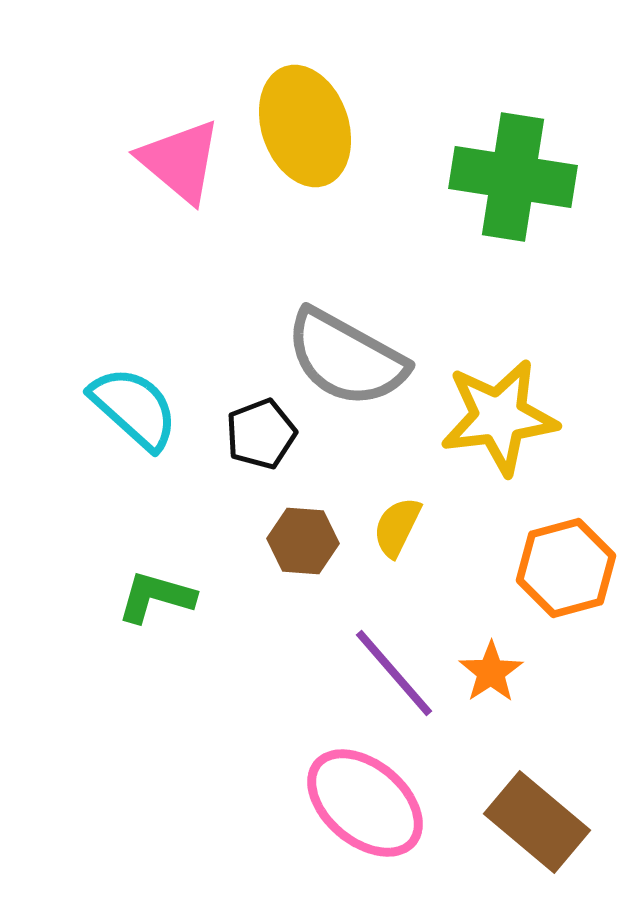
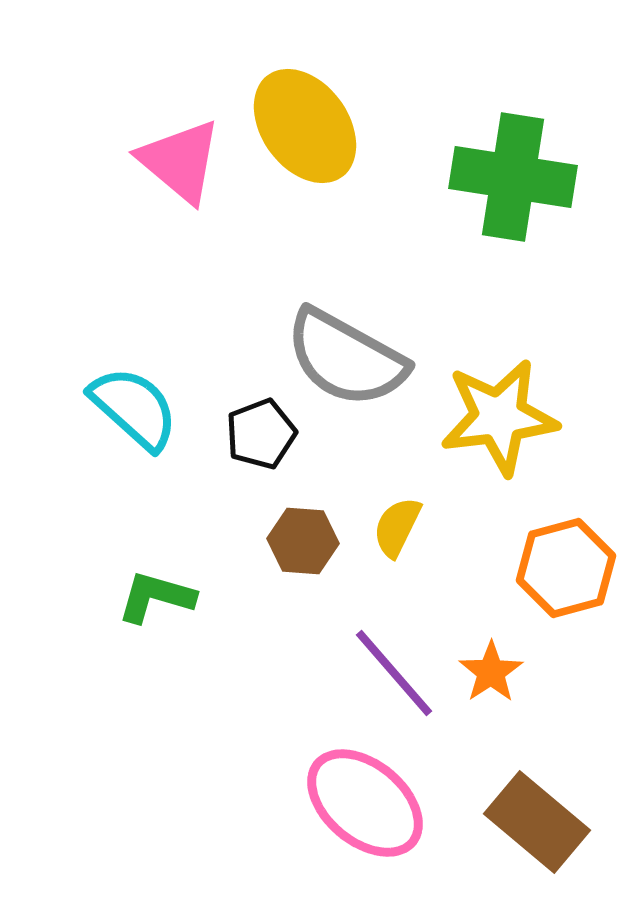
yellow ellipse: rotated 17 degrees counterclockwise
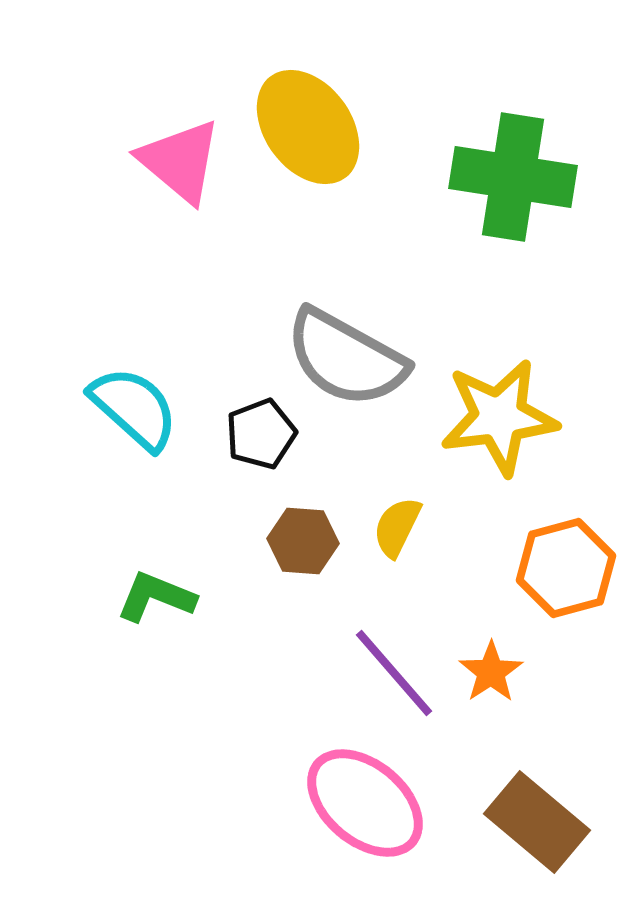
yellow ellipse: moved 3 px right, 1 px down
green L-shape: rotated 6 degrees clockwise
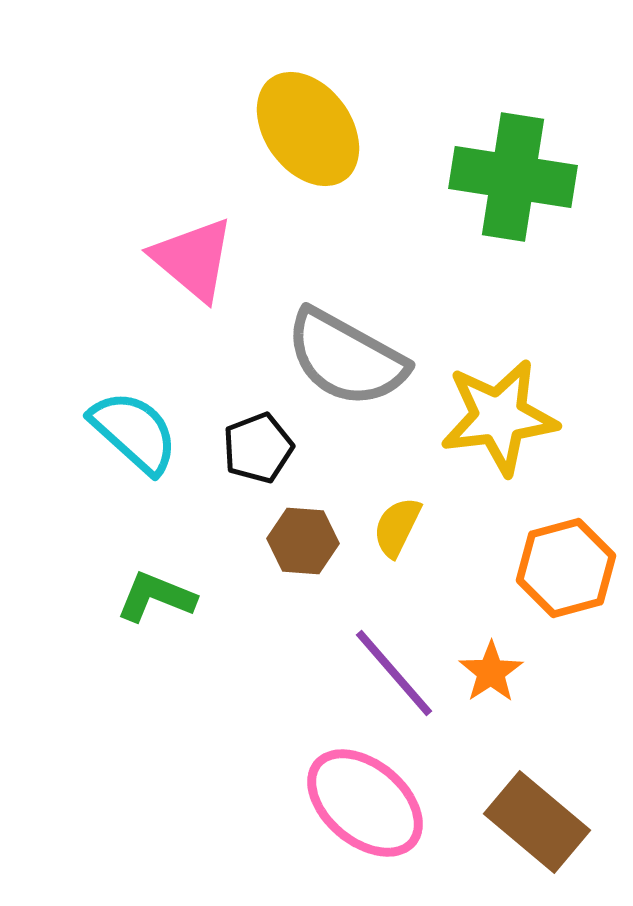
yellow ellipse: moved 2 px down
pink triangle: moved 13 px right, 98 px down
cyan semicircle: moved 24 px down
black pentagon: moved 3 px left, 14 px down
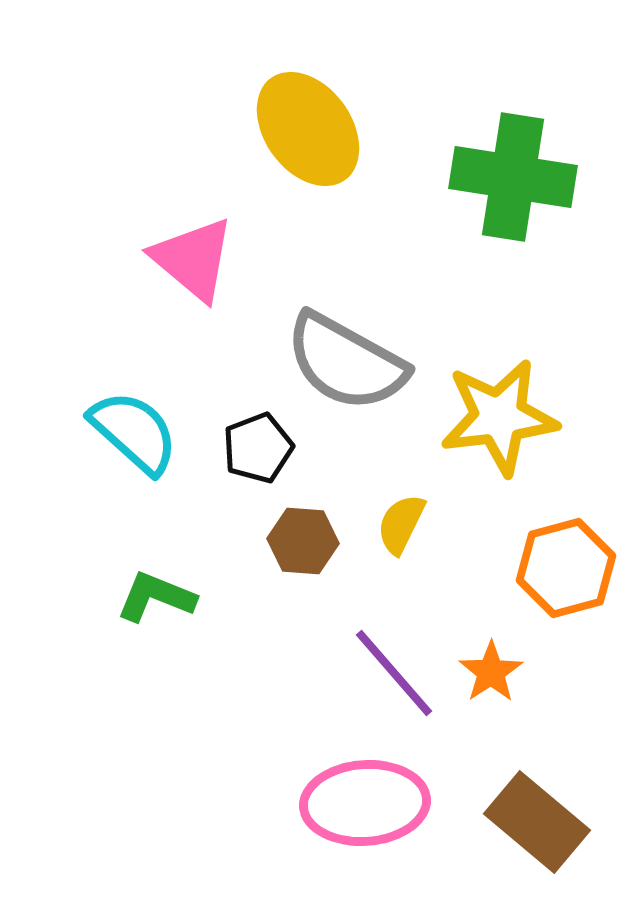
gray semicircle: moved 4 px down
yellow semicircle: moved 4 px right, 3 px up
pink ellipse: rotated 44 degrees counterclockwise
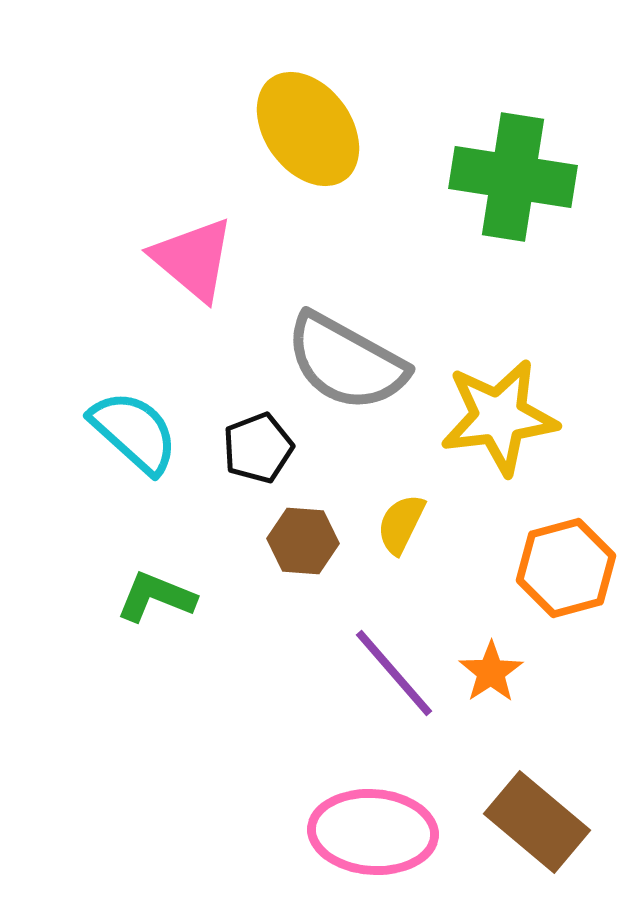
pink ellipse: moved 8 px right, 29 px down; rotated 8 degrees clockwise
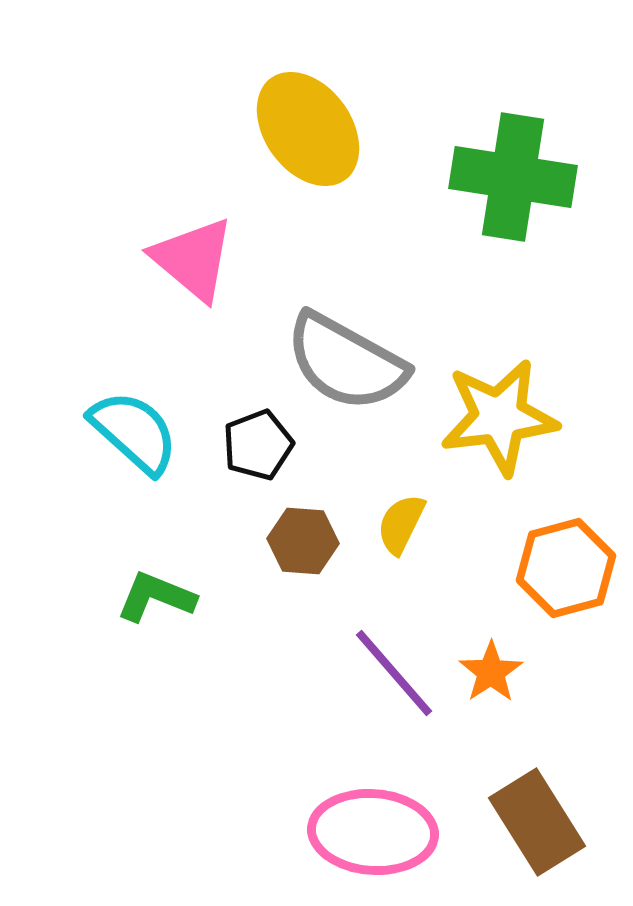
black pentagon: moved 3 px up
brown rectangle: rotated 18 degrees clockwise
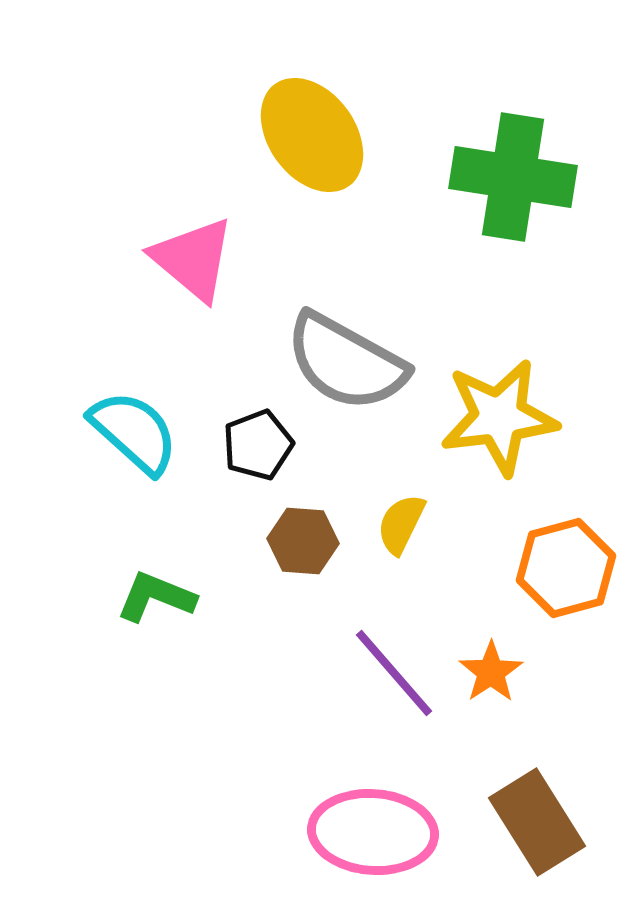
yellow ellipse: moved 4 px right, 6 px down
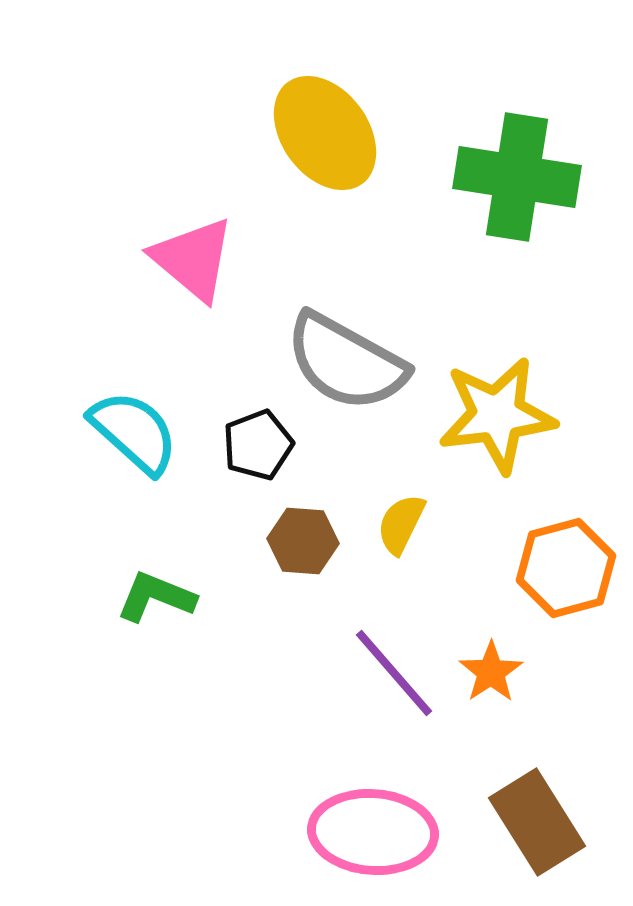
yellow ellipse: moved 13 px right, 2 px up
green cross: moved 4 px right
yellow star: moved 2 px left, 2 px up
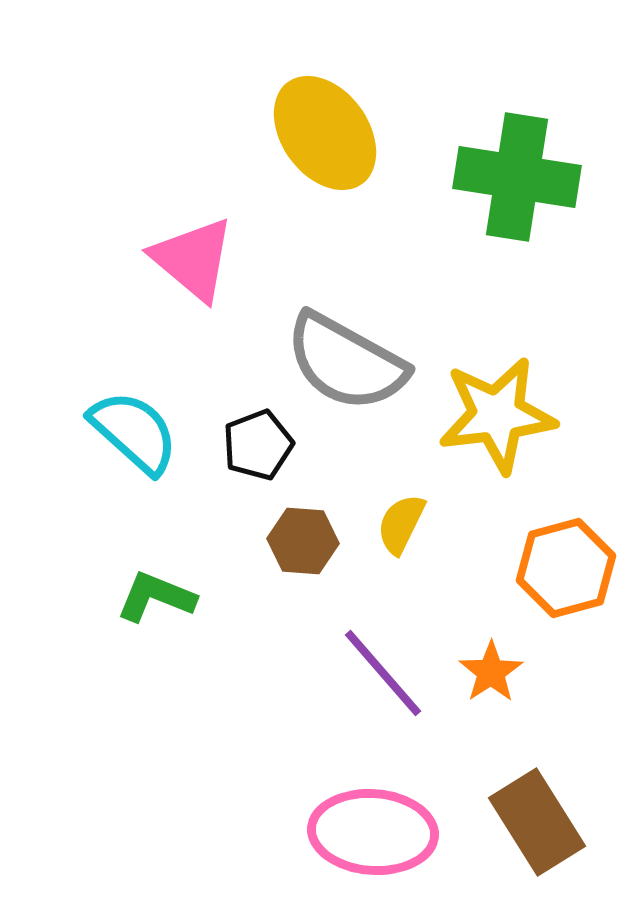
purple line: moved 11 px left
